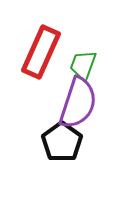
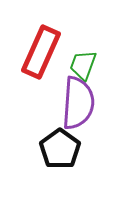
purple semicircle: rotated 14 degrees counterclockwise
black pentagon: moved 2 px left, 7 px down
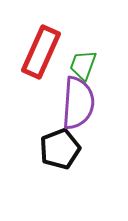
black pentagon: rotated 15 degrees clockwise
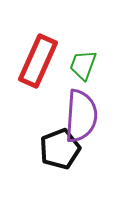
red rectangle: moved 3 px left, 9 px down
purple semicircle: moved 3 px right, 13 px down
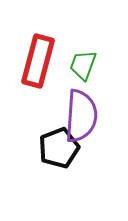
red rectangle: rotated 9 degrees counterclockwise
black pentagon: moved 1 px left, 1 px up
